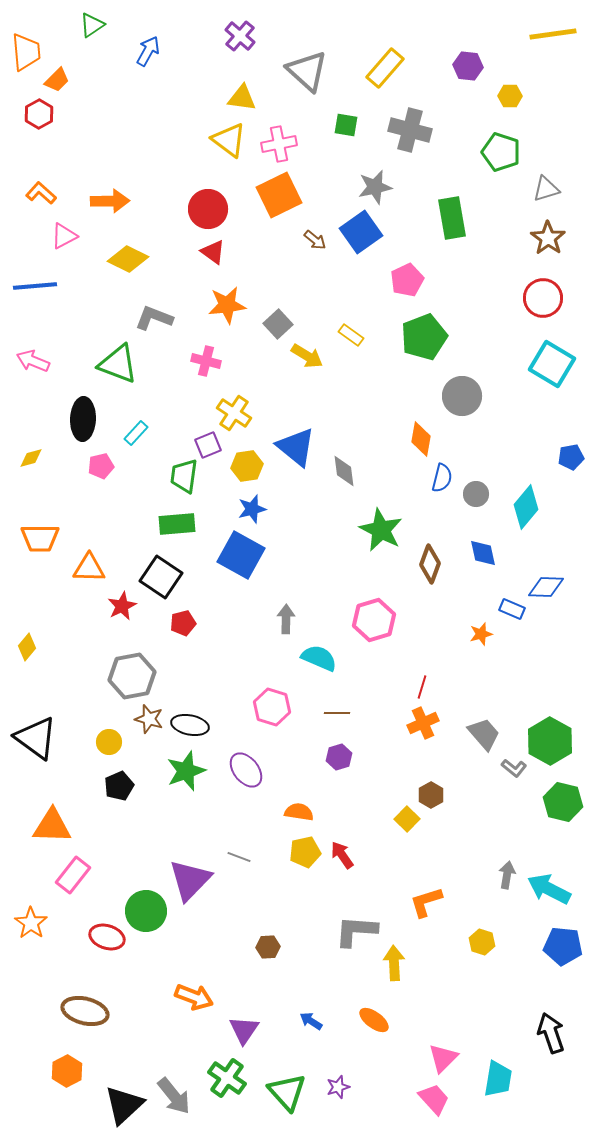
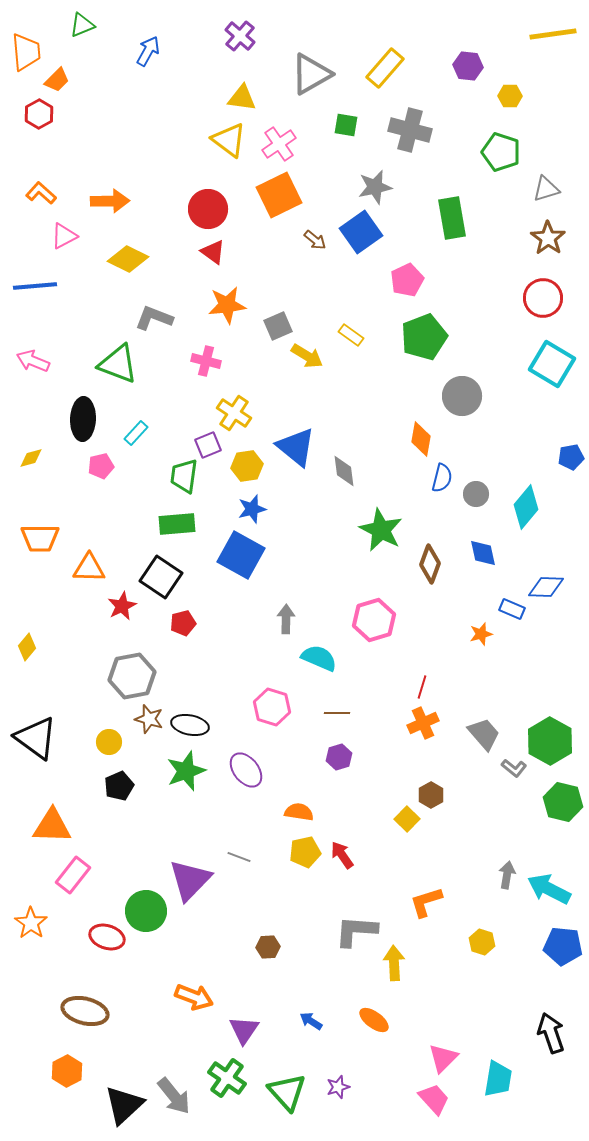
green triangle at (92, 25): moved 10 px left; rotated 12 degrees clockwise
gray triangle at (307, 71): moved 4 px right, 3 px down; rotated 48 degrees clockwise
pink cross at (279, 144): rotated 24 degrees counterclockwise
gray square at (278, 324): moved 2 px down; rotated 20 degrees clockwise
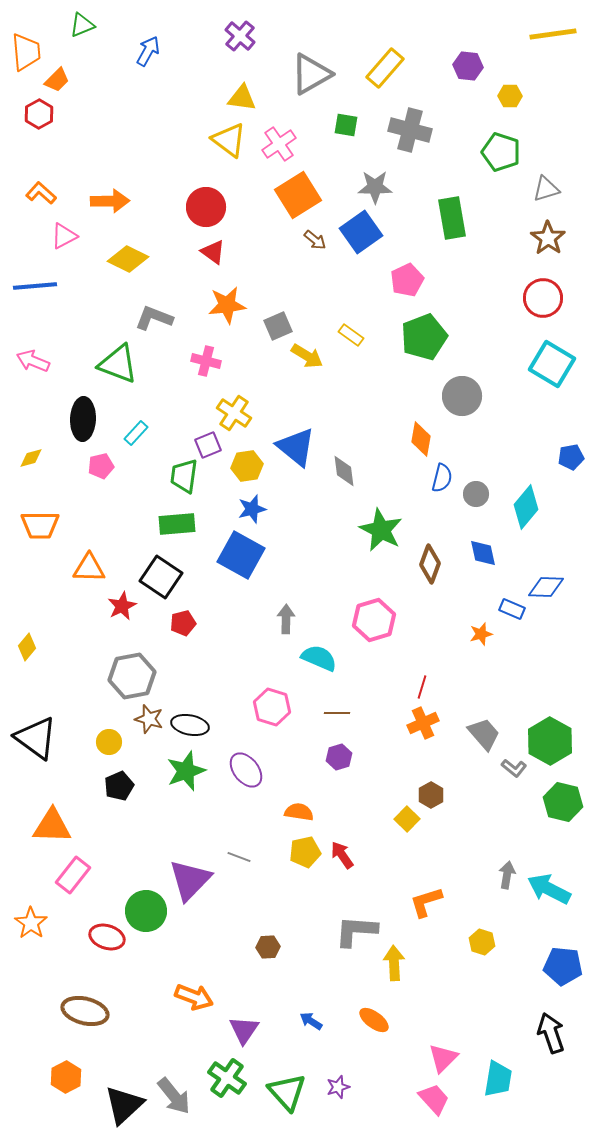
gray star at (375, 187): rotated 12 degrees clockwise
orange square at (279, 195): moved 19 px right; rotated 6 degrees counterclockwise
red circle at (208, 209): moved 2 px left, 2 px up
orange trapezoid at (40, 538): moved 13 px up
blue pentagon at (563, 946): moved 20 px down
orange hexagon at (67, 1071): moved 1 px left, 6 px down
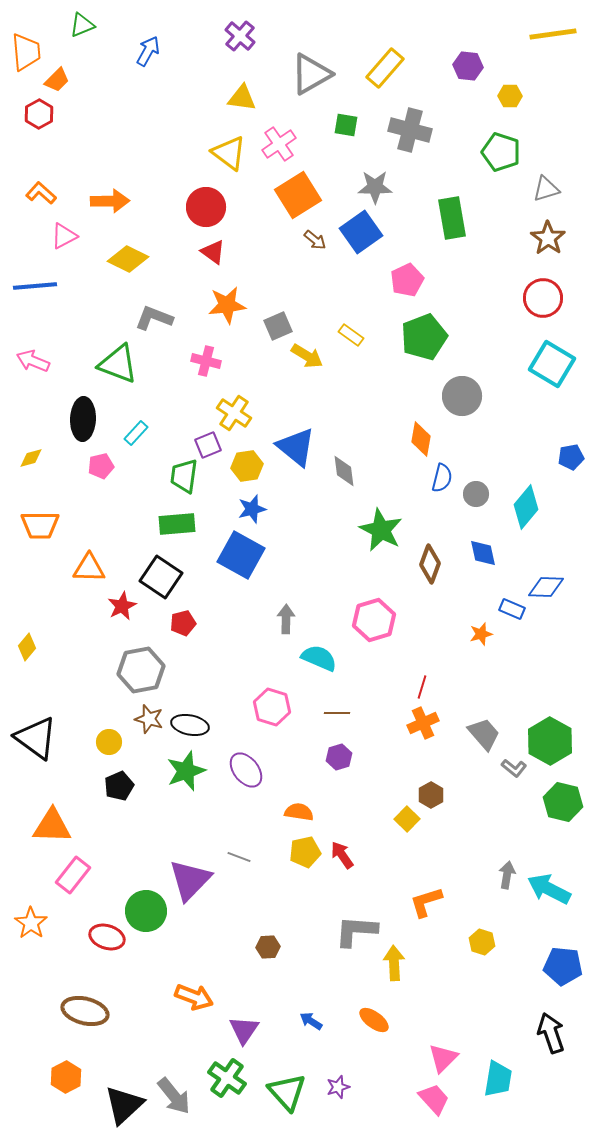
yellow triangle at (229, 140): moved 13 px down
gray hexagon at (132, 676): moved 9 px right, 6 px up
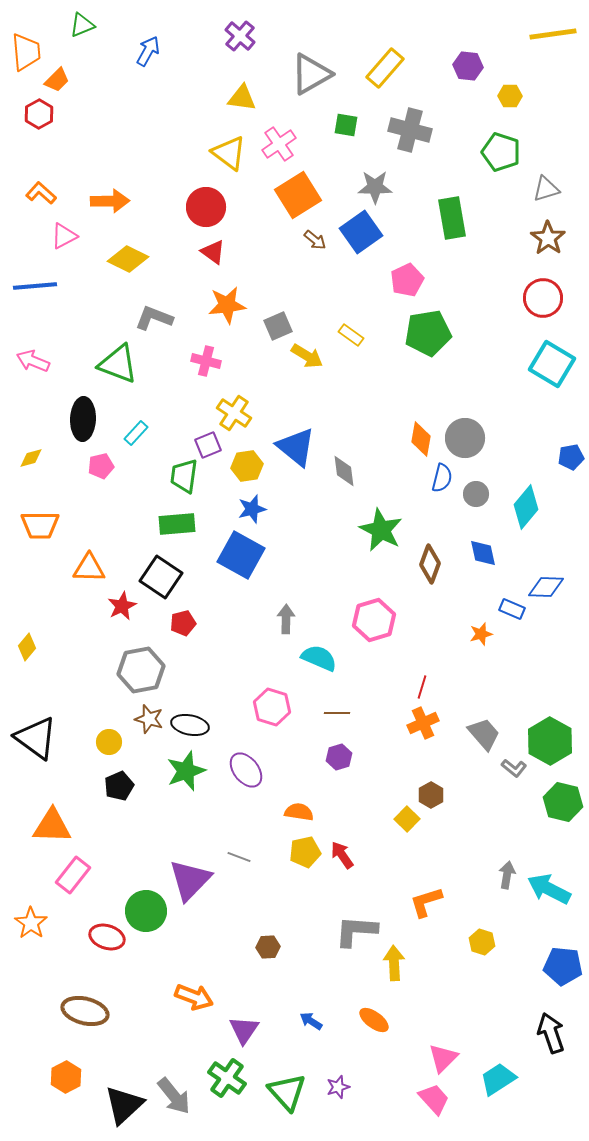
green pentagon at (424, 337): moved 4 px right, 4 px up; rotated 12 degrees clockwise
gray circle at (462, 396): moved 3 px right, 42 px down
cyan trapezoid at (498, 1079): rotated 132 degrees counterclockwise
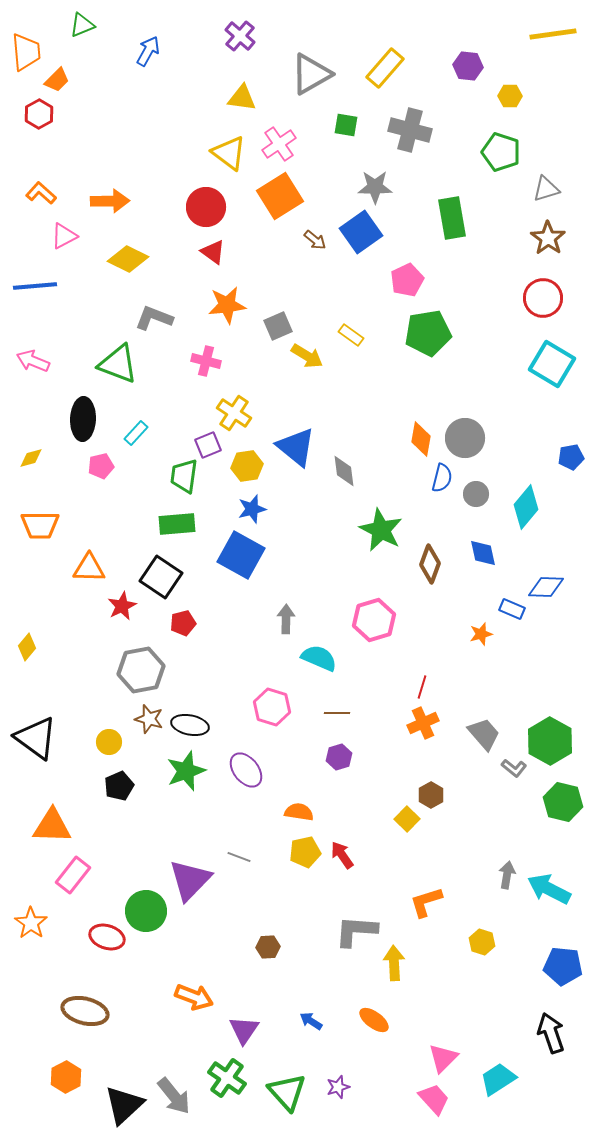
orange square at (298, 195): moved 18 px left, 1 px down
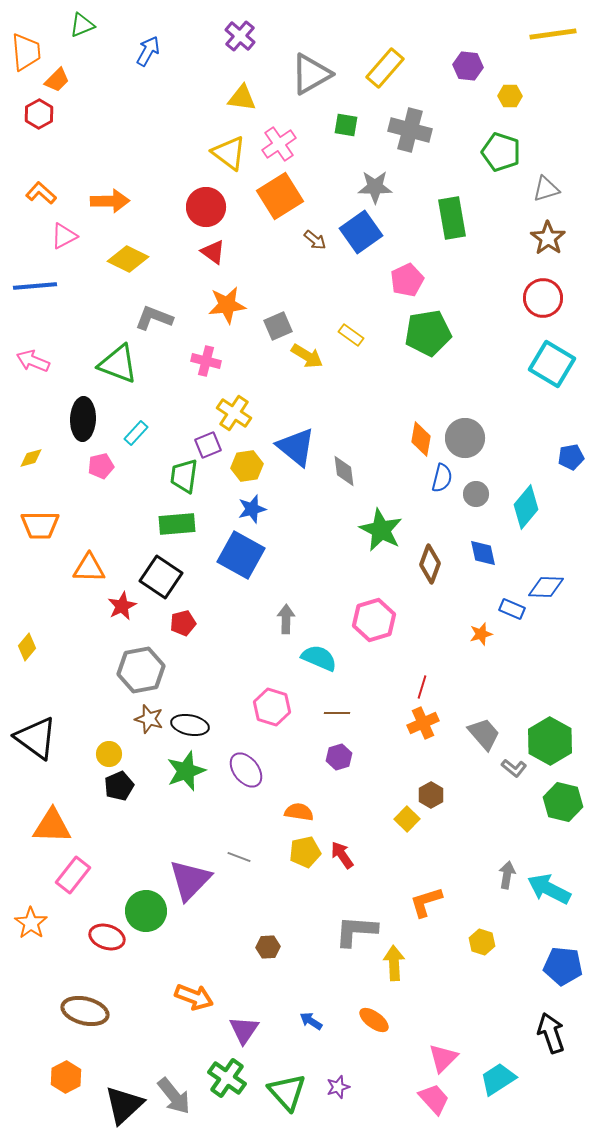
yellow circle at (109, 742): moved 12 px down
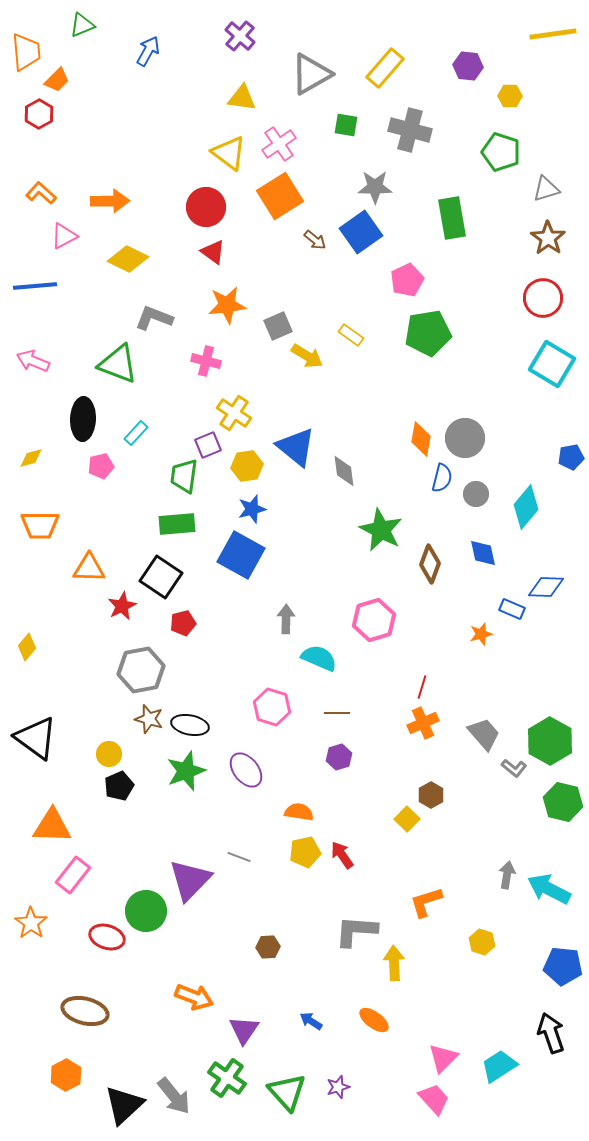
orange hexagon at (66, 1077): moved 2 px up
cyan trapezoid at (498, 1079): moved 1 px right, 13 px up
